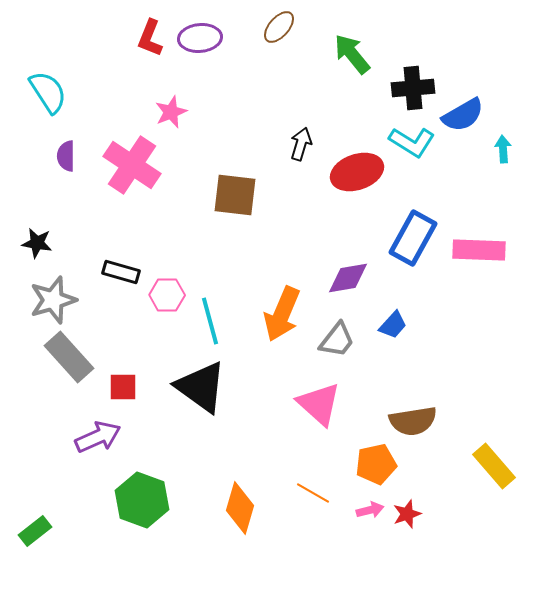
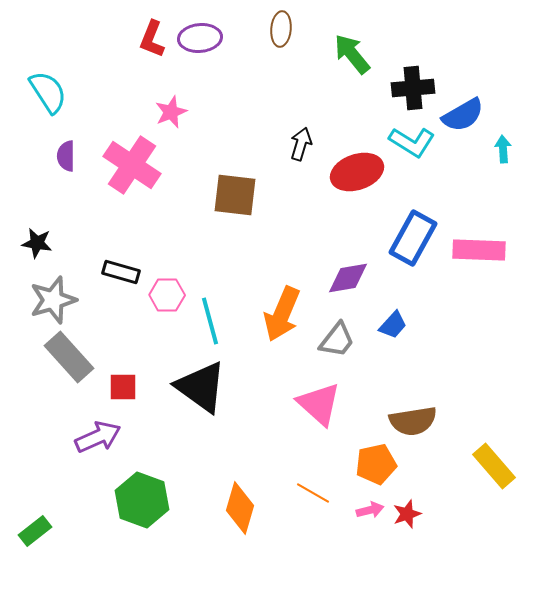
brown ellipse: moved 2 px right, 2 px down; rotated 36 degrees counterclockwise
red L-shape: moved 2 px right, 1 px down
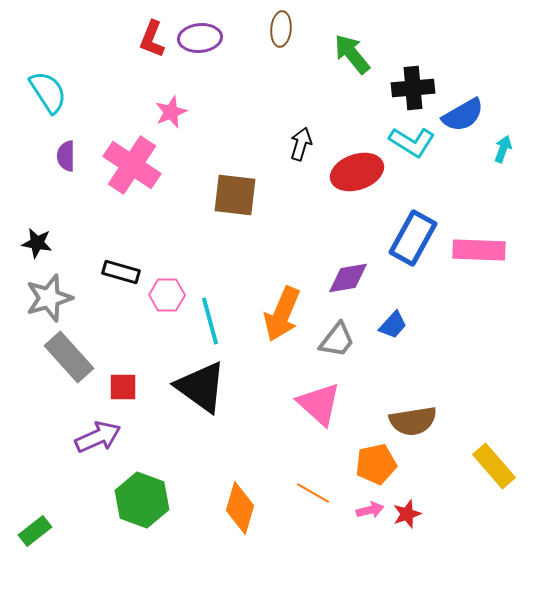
cyan arrow: rotated 24 degrees clockwise
gray star: moved 4 px left, 2 px up
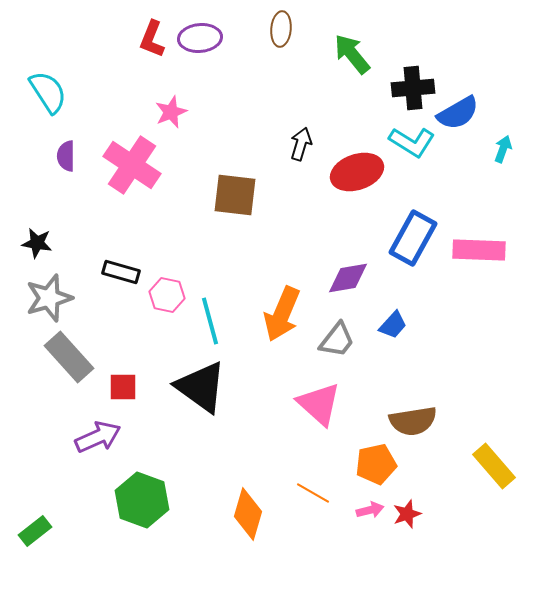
blue semicircle: moved 5 px left, 2 px up
pink hexagon: rotated 12 degrees clockwise
orange diamond: moved 8 px right, 6 px down
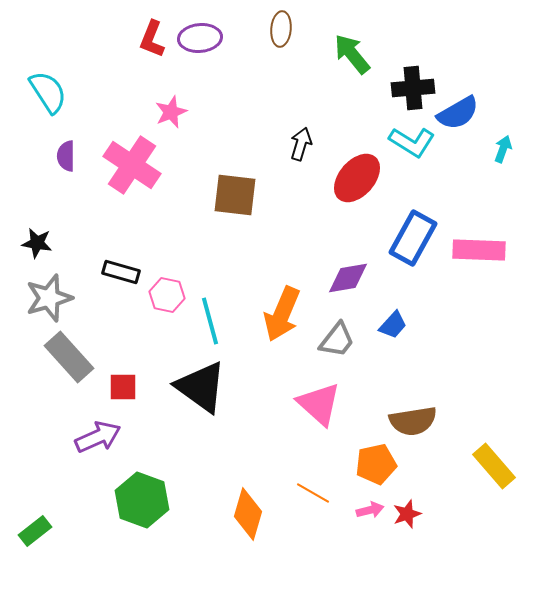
red ellipse: moved 6 px down; rotated 30 degrees counterclockwise
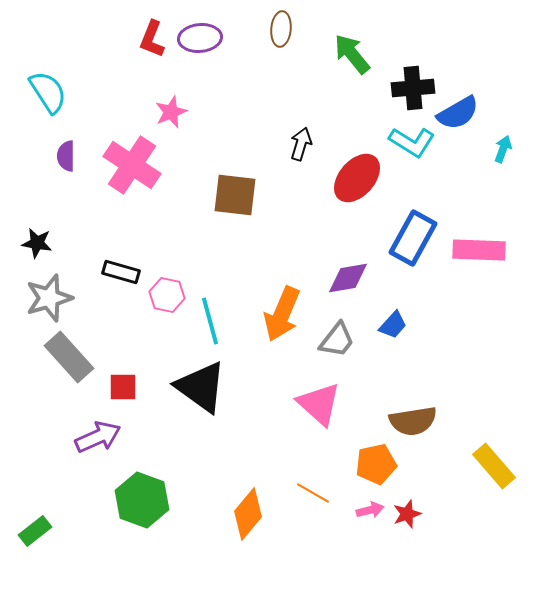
orange diamond: rotated 24 degrees clockwise
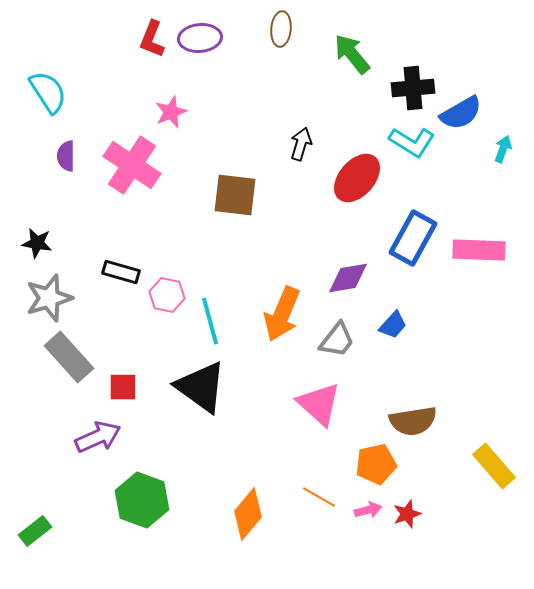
blue semicircle: moved 3 px right
orange line: moved 6 px right, 4 px down
pink arrow: moved 2 px left
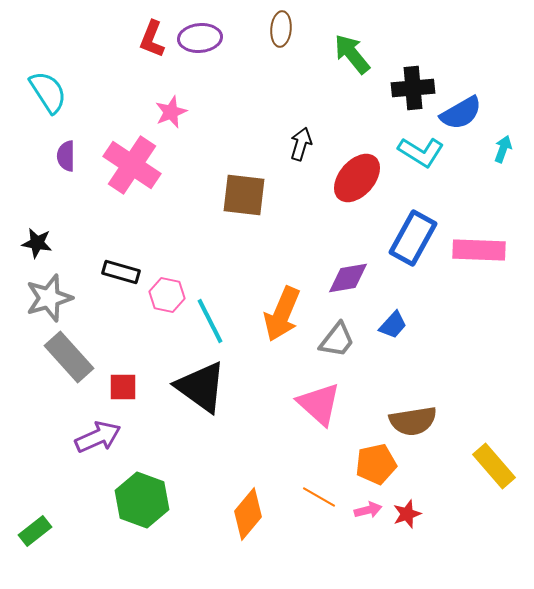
cyan L-shape: moved 9 px right, 10 px down
brown square: moved 9 px right
cyan line: rotated 12 degrees counterclockwise
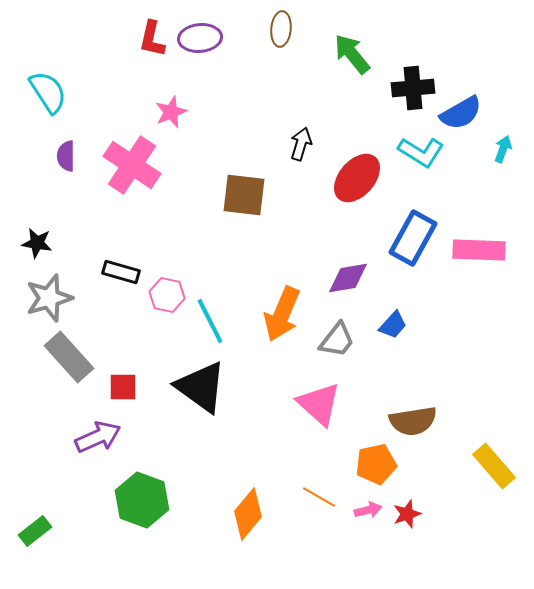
red L-shape: rotated 9 degrees counterclockwise
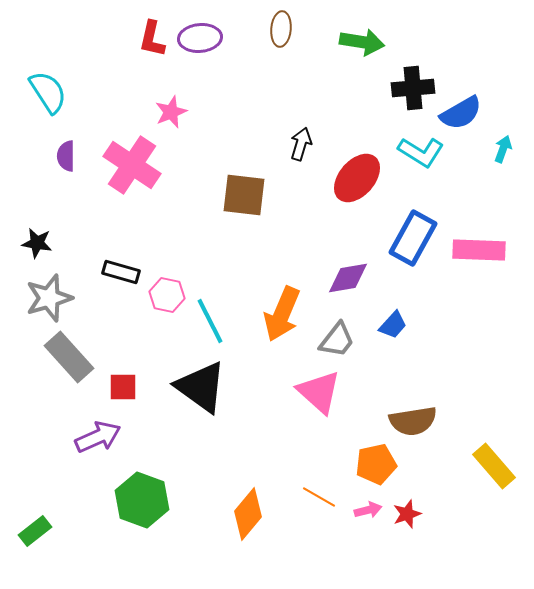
green arrow: moved 10 px right, 12 px up; rotated 138 degrees clockwise
pink triangle: moved 12 px up
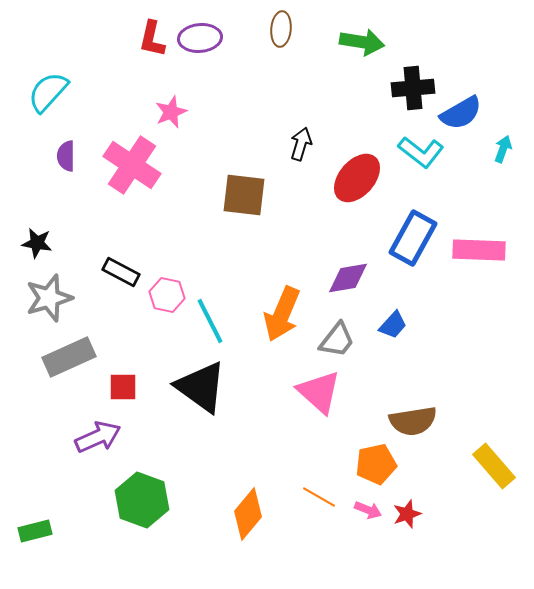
cyan semicircle: rotated 105 degrees counterclockwise
cyan L-shape: rotated 6 degrees clockwise
black rectangle: rotated 12 degrees clockwise
gray rectangle: rotated 72 degrees counterclockwise
pink arrow: rotated 36 degrees clockwise
green rectangle: rotated 24 degrees clockwise
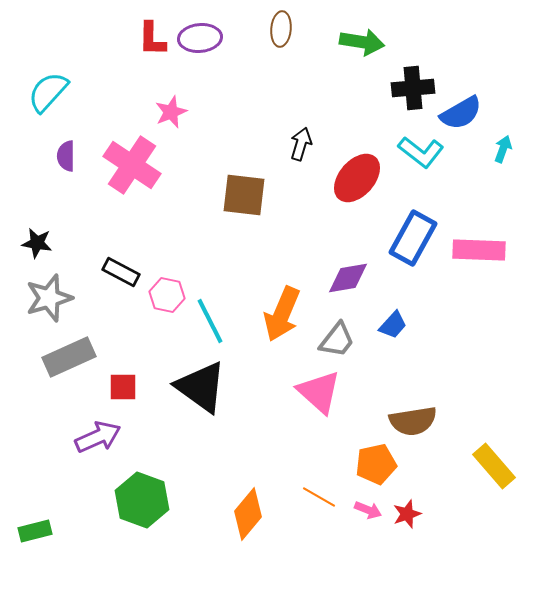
red L-shape: rotated 12 degrees counterclockwise
